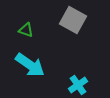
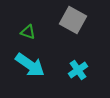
green triangle: moved 2 px right, 2 px down
cyan cross: moved 15 px up
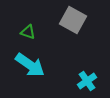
cyan cross: moved 9 px right, 11 px down
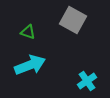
cyan arrow: rotated 56 degrees counterclockwise
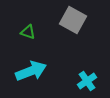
cyan arrow: moved 1 px right, 6 px down
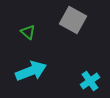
green triangle: rotated 21 degrees clockwise
cyan cross: moved 3 px right
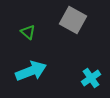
cyan cross: moved 1 px right, 3 px up
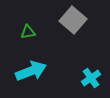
gray square: rotated 12 degrees clockwise
green triangle: rotated 49 degrees counterclockwise
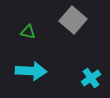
green triangle: rotated 21 degrees clockwise
cyan arrow: rotated 24 degrees clockwise
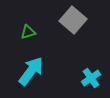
green triangle: rotated 28 degrees counterclockwise
cyan arrow: rotated 56 degrees counterclockwise
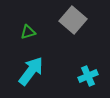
cyan cross: moved 3 px left, 2 px up; rotated 12 degrees clockwise
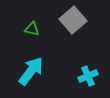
gray square: rotated 8 degrees clockwise
green triangle: moved 4 px right, 3 px up; rotated 28 degrees clockwise
